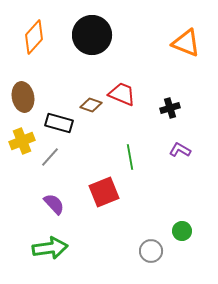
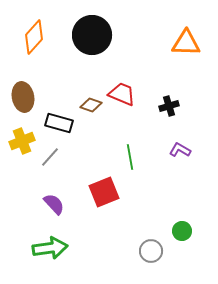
orange triangle: rotated 20 degrees counterclockwise
black cross: moved 1 px left, 2 px up
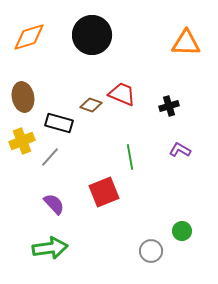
orange diamond: moved 5 px left; rotated 32 degrees clockwise
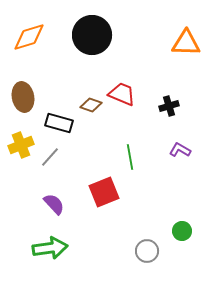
yellow cross: moved 1 px left, 4 px down
gray circle: moved 4 px left
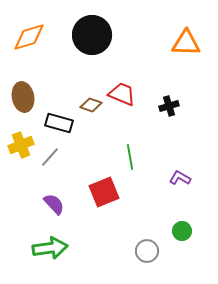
purple L-shape: moved 28 px down
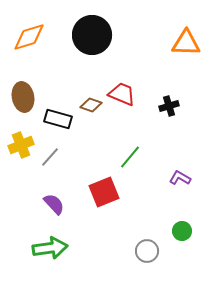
black rectangle: moved 1 px left, 4 px up
green line: rotated 50 degrees clockwise
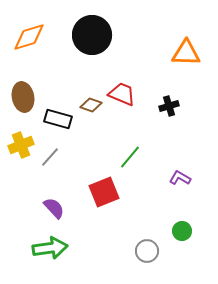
orange triangle: moved 10 px down
purple semicircle: moved 4 px down
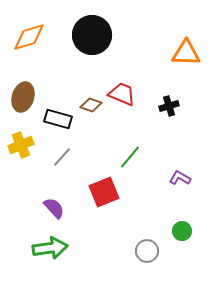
brown ellipse: rotated 28 degrees clockwise
gray line: moved 12 px right
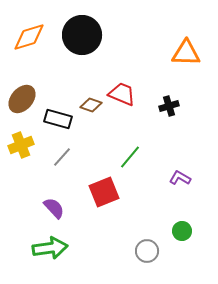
black circle: moved 10 px left
brown ellipse: moved 1 px left, 2 px down; rotated 24 degrees clockwise
